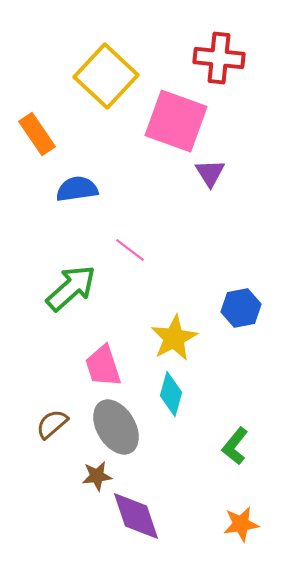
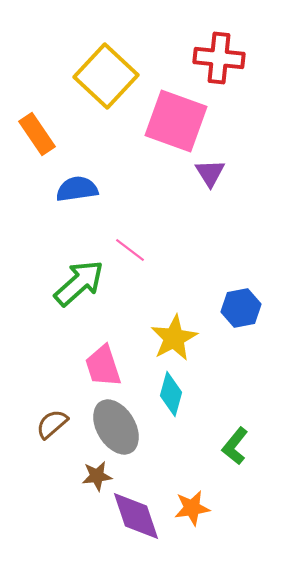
green arrow: moved 8 px right, 5 px up
orange star: moved 49 px left, 16 px up
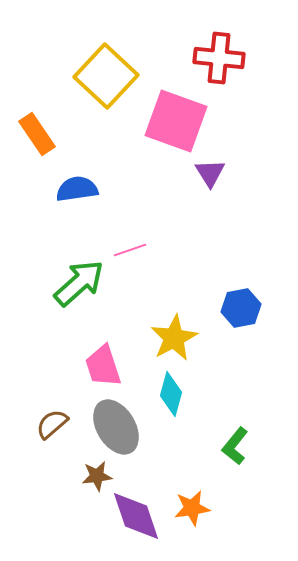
pink line: rotated 56 degrees counterclockwise
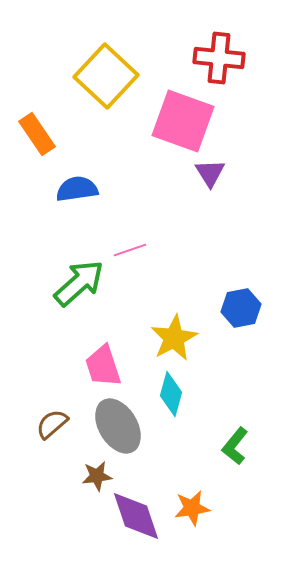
pink square: moved 7 px right
gray ellipse: moved 2 px right, 1 px up
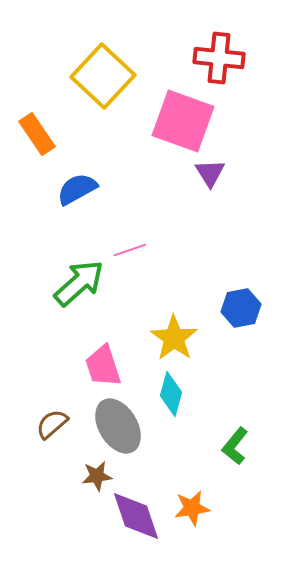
yellow square: moved 3 px left
blue semicircle: rotated 21 degrees counterclockwise
yellow star: rotated 9 degrees counterclockwise
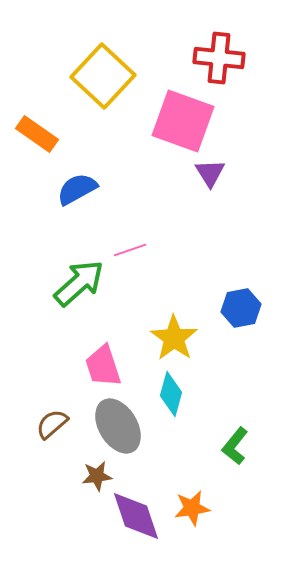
orange rectangle: rotated 21 degrees counterclockwise
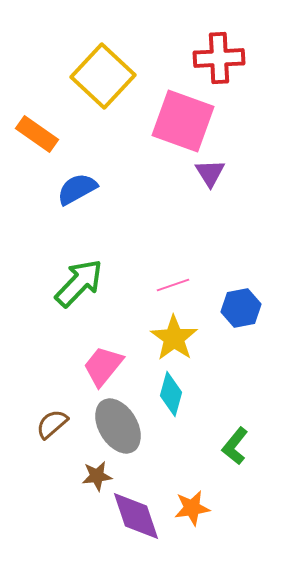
red cross: rotated 9 degrees counterclockwise
pink line: moved 43 px right, 35 px down
green arrow: rotated 4 degrees counterclockwise
pink trapezoid: rotated 57 degrees clockwise
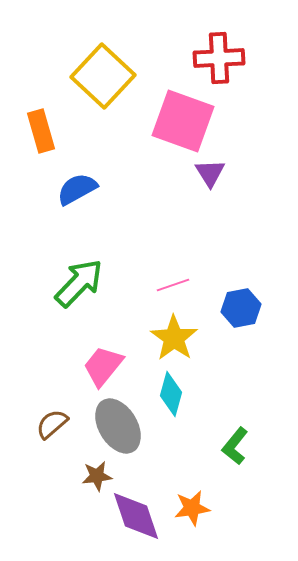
orange rectangle: moved 4 px right, 3 px up; rotated 39 degrees clockwise
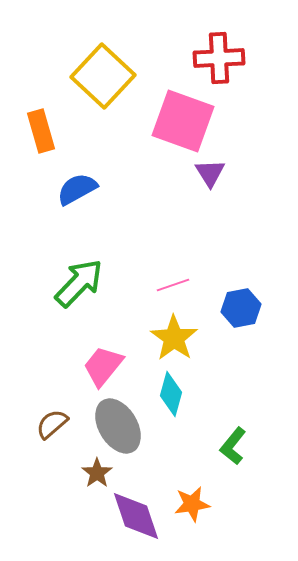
green L-shape: moved 2 px left
brown star: moved 3 px up; rotated 28 degrees counterclockwise
orange star: moved 4 px up
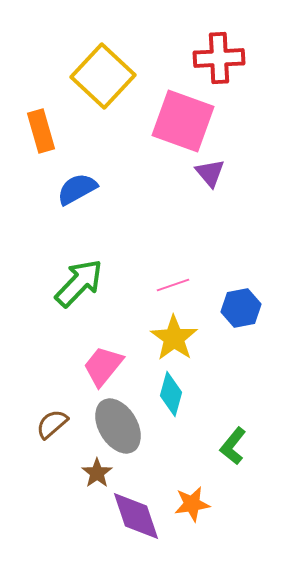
purple triangle: rotated 8 degrees counterclockwise
